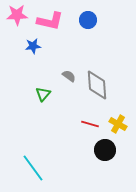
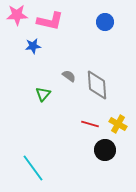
blue circle: moved 17 px right, 2 px down
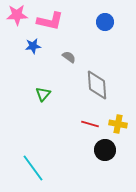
gray semicircle: moved 19 px up
yellow cross: rotated 18 degrees counterclockwise
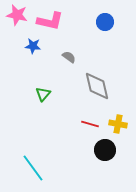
pink star: rotated 15 degrees clockwise
blue star: rotated 14 degrees clockwise
gray diamond: moved 1 px down; rotated 8 degrees counterclockwise
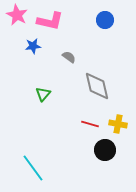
pink star: rotated 15 degrees clockwise
blue circle: moved 2 px up
blue star: rotated 14 degrees counterclockwise
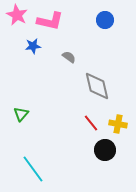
green triangle: moved 22 px left, 20 px down
red line: moved 1 px right, 1 px up; rotated 36 degrees clockwise
cyan line: moved 1 px down
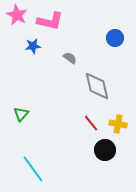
blue circle: moved 10 px right, 18 px down
gray semicircle: moved 1 px right, 1 px down
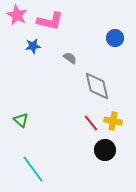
green triangle: moved 6 px down; rotated 28 degrees counterclockwise
yellow cross: moved 5 px left, 3 px up
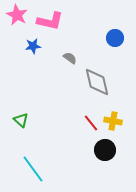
gray diamond: moved 4 px up
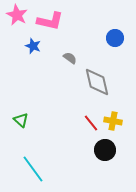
blue star: rotated 28 degrees clockwise
